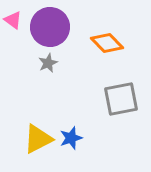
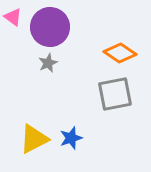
pink triangle: moved 3 px up
orange diamond: moved 13 px right, 10 px down; rotated 12 degrees counterclockwise
gray square: moved 6 px left, 5 px up
yellow triangle: moved 4 px left
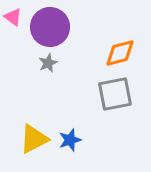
orange diamond: rotated 48 degrees counterclockwise
blue star: moved 1 px left, 2 px down
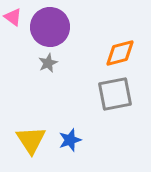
yellow triangle: moved 3 px left, 1 px down; rotated 36 degrees counterclockwise
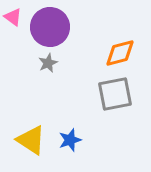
yellow triangle: rotated 24 degrees counterclockwise
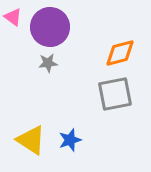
gray star: rotated 18 degrees clockwise
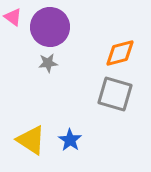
gray square: rotated 27 degrees clockwise
blue star: rotated 20 degrees counterclockwise
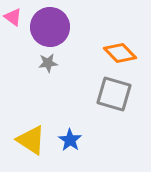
orange diamond: rotated 60 degrees clockwise
gray square: moved 1 px left
